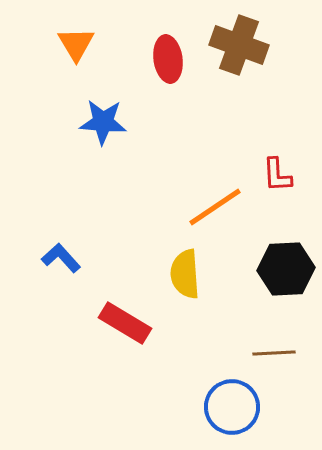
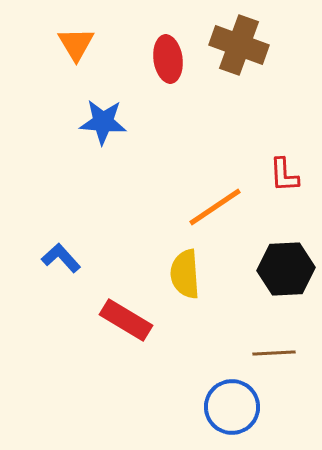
red L-shape: moved 7 px right
red rectangle: moved 1 px right, 3 px up
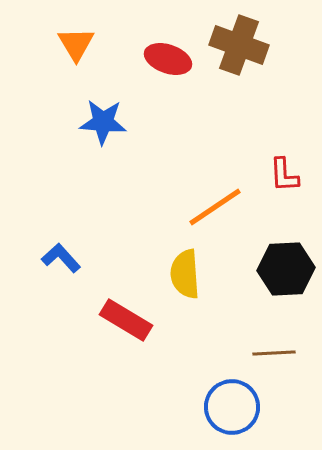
red ellipse: rotated 63 degrees counterclockwise
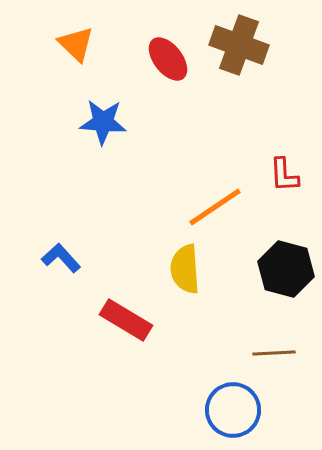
orange triangle: rotated 15 degrees counterclockwise
red ellipse: rotated 33 degrees clockwise
black hexagon: rotated 18 degrees clockwise
yellow semicircle: moved 5 px up
blue circle: moved 1 px right, 3 px down
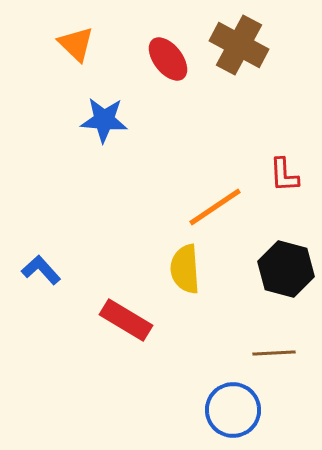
brown cross: rotated 8 degrees clockwise
blue star: moved 1 px right, 2 px up
blue L-shape: moved 20 px left, 12 px down
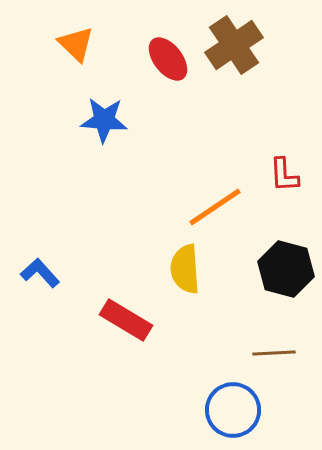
brown cross: moved 5 px left; rotated 28 degrees clockwise
blue L-shape: moved 1 px left, 3 px down
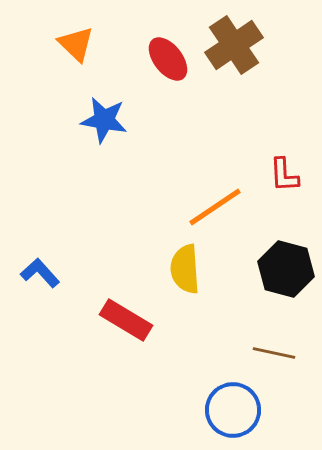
blue star: rotated 6 degrees clockwise
brown line: rotated 15 degrees clockwise
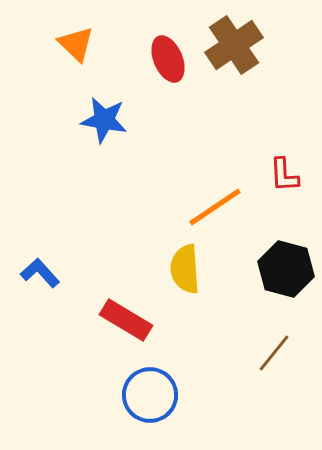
red ellipse: rotated 15 degrees clockwise
brown line: rotated 63 degrees counterclockwise
blue circle: moved 83 px left, 15 px up
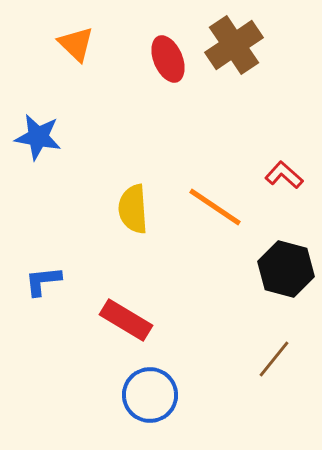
blue star: moved 66 px left, 17 px down
red L-shape: rotated 135 degrees clockwise
orange line: rotated 68 degrees clockwise
yellow semicircle: moved 52 px left, 60 px up
blue L-shape: moved 3 px right, 8 px down; rotated 54 degrees counterclockwise
brown line: moved 6 px down
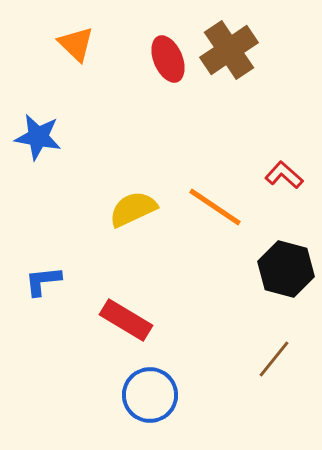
brown cross: moved 5 px left, 5 px down
yellow semicircle: rotated 69 degrees clockwise
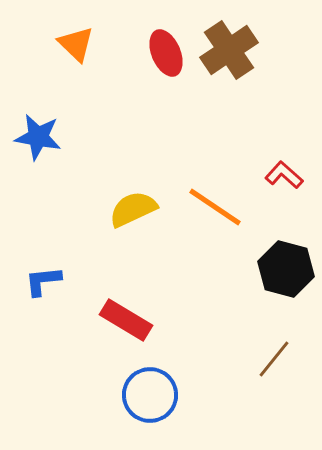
red ellipse: moved 2 px left, 6 px up
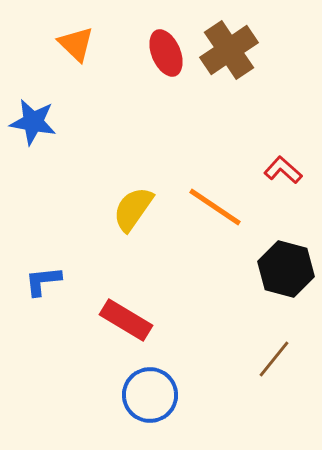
blue star: moved 5 px left, 15 px up
red L-shape: moved 1 px left, 5 px up
yellow semicircle: rotated 30 degrees counterclockwise
